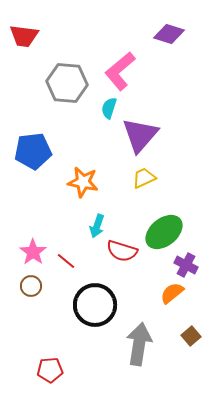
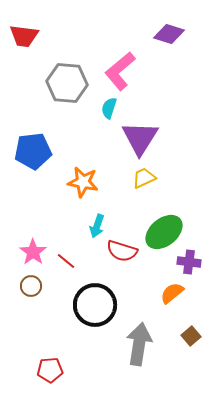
purple triangle: moved 3 px down; rotated 9 degrees counterclockwise
purple cross: moved 3 px right, 3 px up; rotated 20 degrees counterclockwise
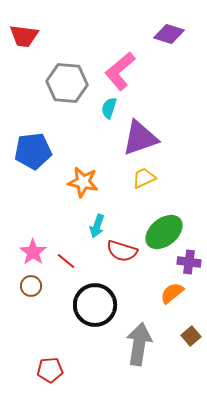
purple triangle: rotated 39 degrees clockwise
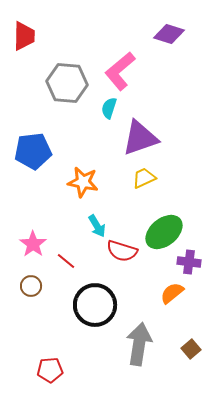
red trapezoid: rotated 96 degrees counterclockwise
cyan arrow: rotated 50 degrees counterclockwise
pink star: moved 8 px up
brown square: moved 13 px down
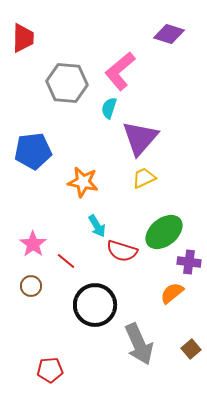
red trapezoid: moved 1 px left, 2 px down
purple triangle: rotated 30 degrees counterclockwise
gray arrow: rotated 147 degrees clockwise
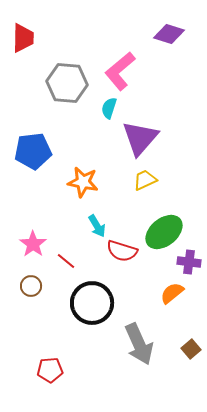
yellow trapezoid: moved 1 px right, 2 px down
black circle: moved 3 px left, 2 px up
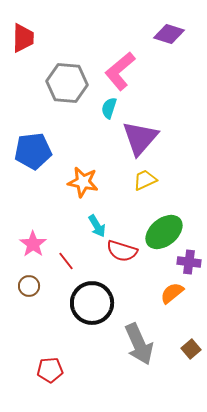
red line: rotated 12 degrees clockwise
brown circle: moved 2 px left
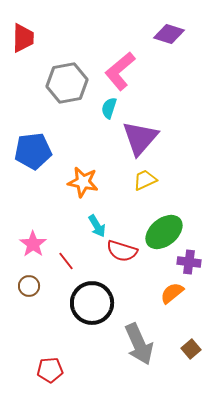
gray hexagon: rotated 15 degrees counterclockwise
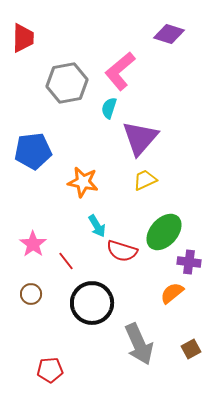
green ellipse: rotated 9 degrees counterclockwise
brown circle: moved 2 px right, 8 px down
brown square: rotated 12 degrees clockwise
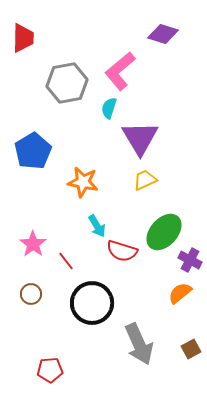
purple diamond: moved 6 px left
purple triangle: rotated 12 degrees counterclockwise
blue pentagon: rotated 24 degrees counterclockwise
purple cross: moved 1 px right, 2 px up; rotated 20 degrees clockwise
orange semicircle: moved 8 px right
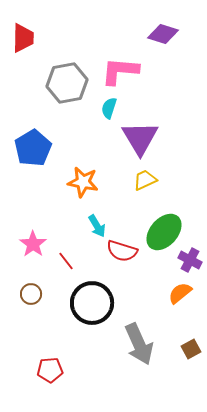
pink L-shape: rotated 45 degrees clockwise
blue pentagon: moved 3 px up
